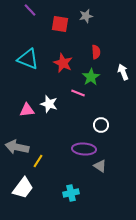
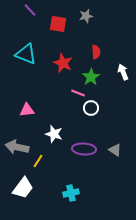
red square: moved 2 px left
cyan triangle: moved 2 px left, 5 px up
white star: moved 5 px right, 30 px down
white circle: moved 10 px left, 17 px up
gray triangle: moved 15 px right, 16 px up
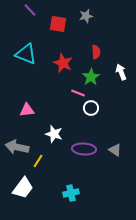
white arrow: moved 2 px left
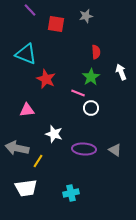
red square: moved 2 px left
red star: moved 17 px left, 16 px down
gray arrow: moved 1 px down
white trapezoid: moved 3 px right; rotated 45 degrees clockwise
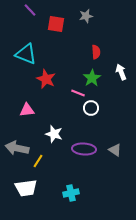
green star: moved 1 px right, 1 px down
